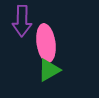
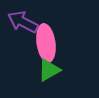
purple arrow: moved 1 px right, 1 px down; rotated 116 degrees clockwise
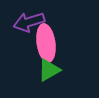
purple arrow: moved 6 px right; rotated 44 degrees counterclockwise
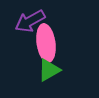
purple arrow: moved 1 px right, 1 px up; rotated 12 degrees counterclockwise
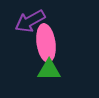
green triangle: rotated 30 degrees clockwise
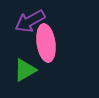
green triangle: moved 24 px left; rotated 30 degrees counterclockwise
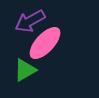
pink ellipse: moved 1 px left; rotated 51 degrees clockwise
